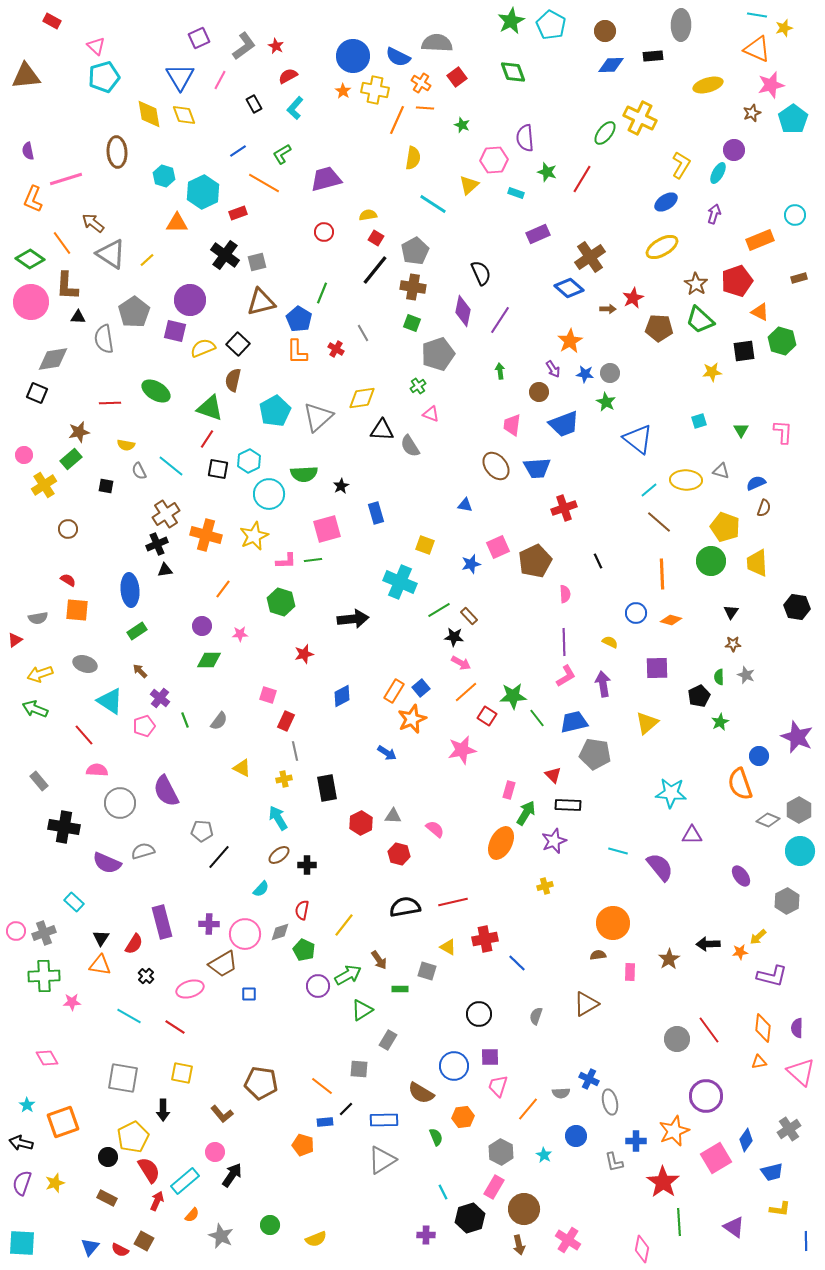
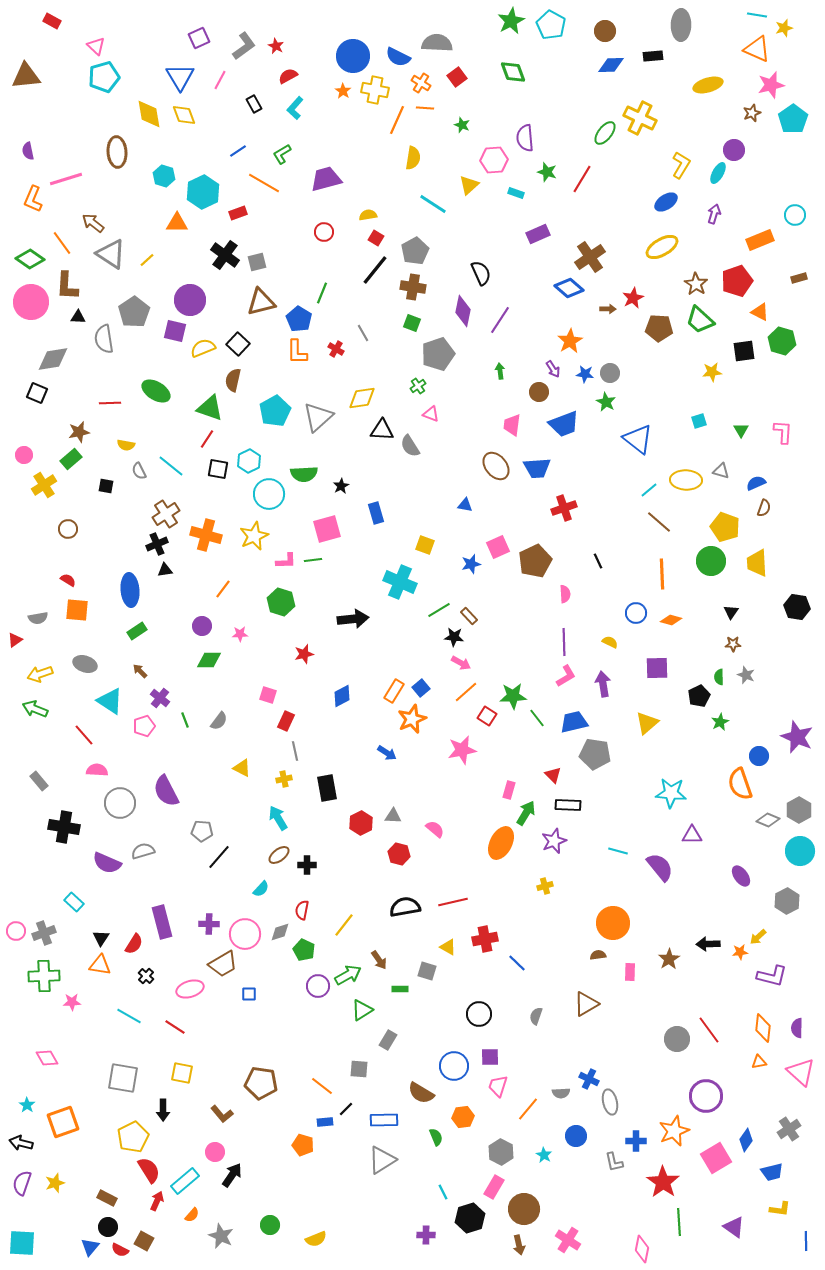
black circle at (108, 1157): moved 70 px down
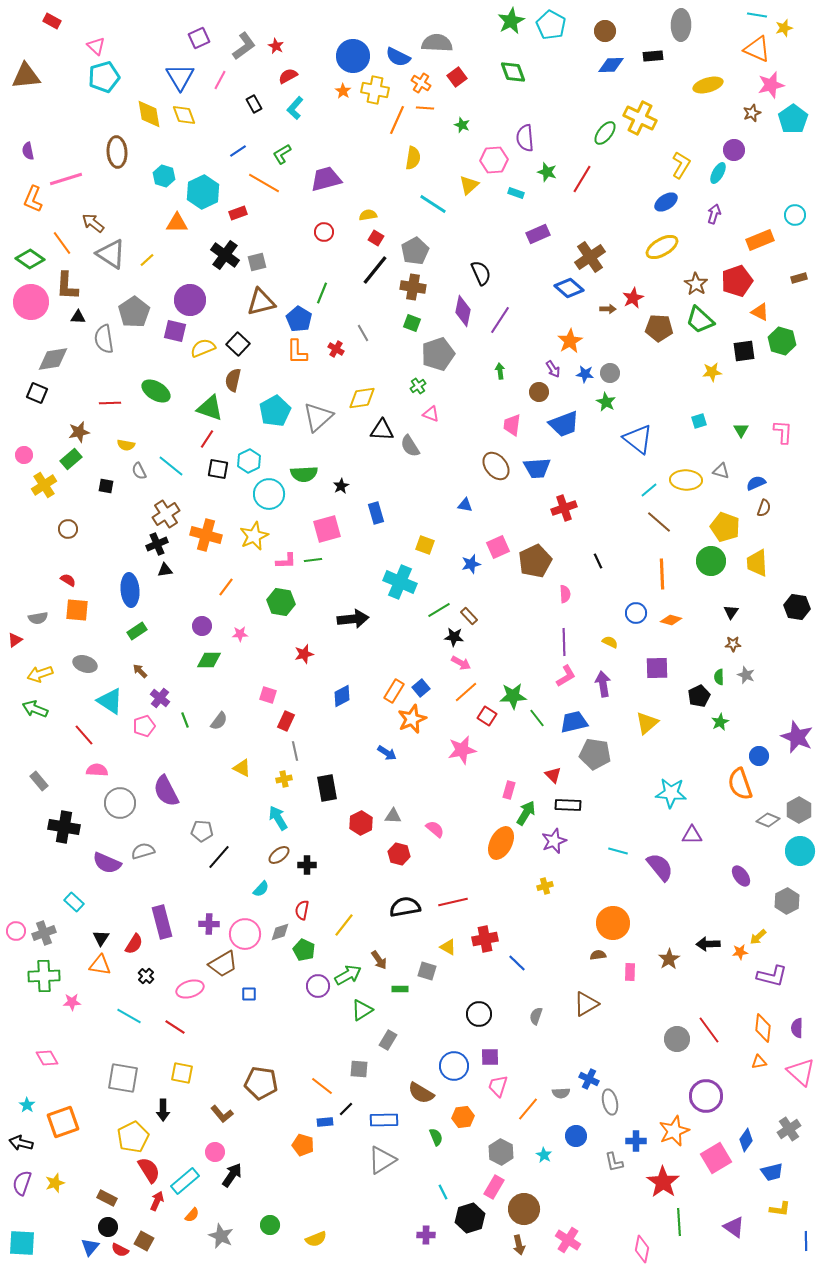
orange line at (223, 589): moved 3 px right, 2 px up
green hexagon at (281, 602): rotated 8 degrees counterclockwise
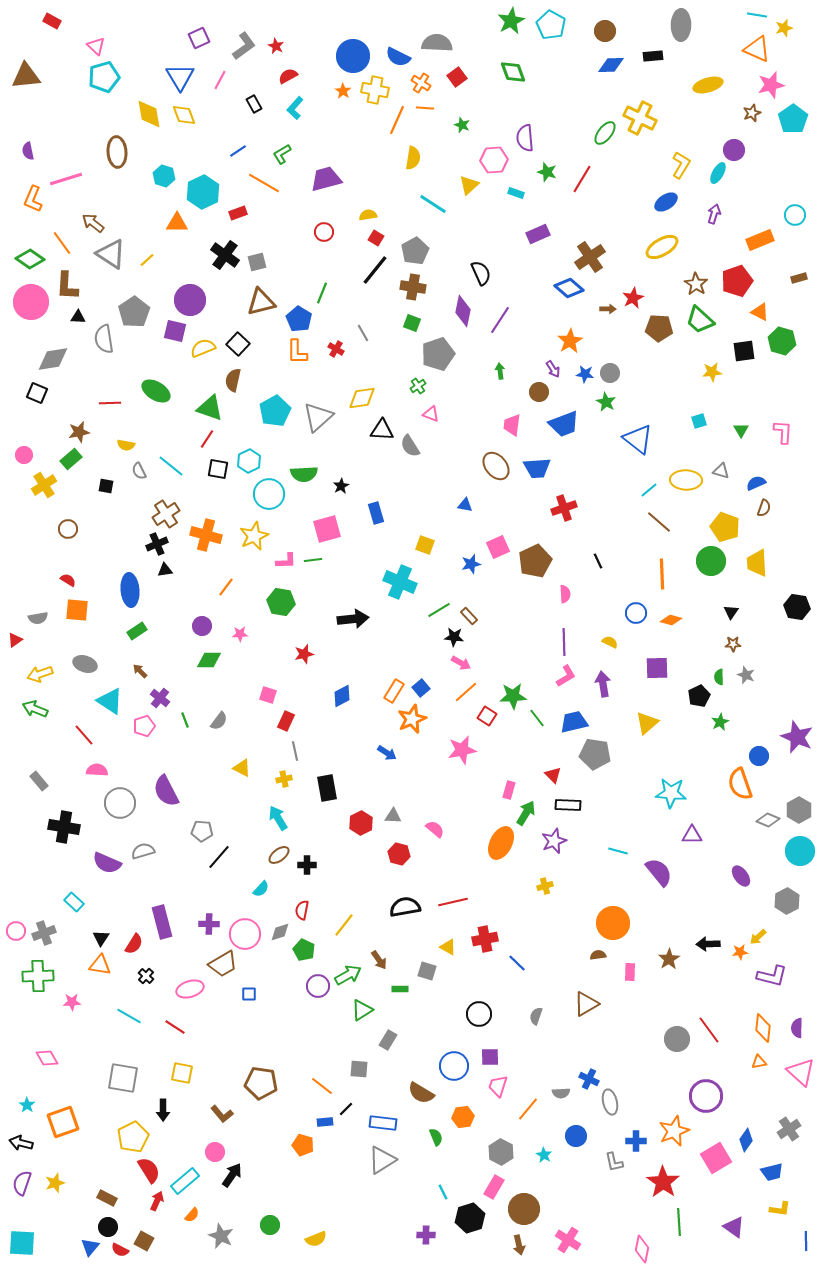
purple semicircle at (660, 867): moved 1 px left, 5 px down
green cross at (44, 976): moved 6 px left
blue rectangle at (384, 1120): moved 1 px left, 3 px down; rotated 8 degrees clockwise
